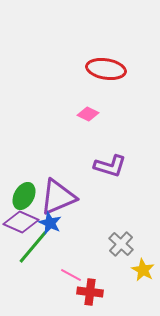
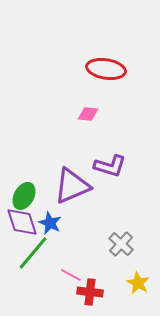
pink diamond: rotated 20 degrees counterclockwise
purple triangle: moved 14 px right, 11 px up
purple diamond: moved 1 px right; rotated 48 degrees clockwise
green line: moved 6 px down
yellow star: moved 5 px left, 13 px down
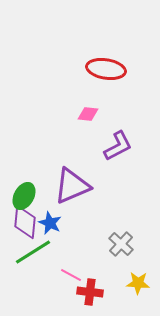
purple L-shape: moved 8 px right, 20 px up; rotated 44 degrees counterclockwise
purple diamond: moved 3 px right; rotated 24 degrees clockwise
green line: moved 1 px up; rotated 18 degrees clockwise
yellow star: rotated 25 degrees counterclockwise
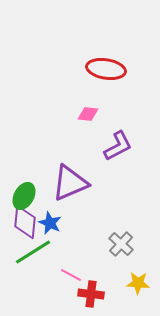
purple triangle: moved 2 px left, 3 px up
red cross: moved 1 px right, 2 px down
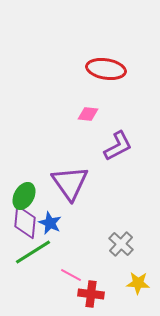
purple triangle: rotated 42 degrees counterclockwise
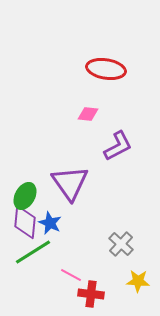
green ellipse: moved 1 px right
yellow star: moved 2 px up
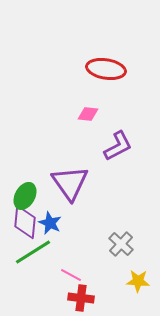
red cross: moved 10 px left, 4 px down
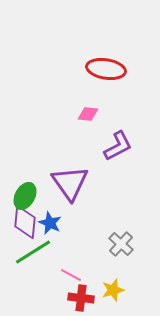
yellow star: moved 25 px left, 9 px down; rotated 20 degrees counterclockwise
